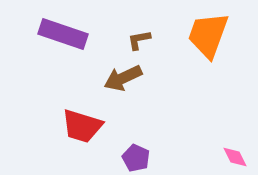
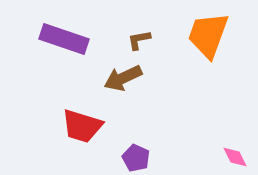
purple rectangle: moved 1 px right, 5 px down
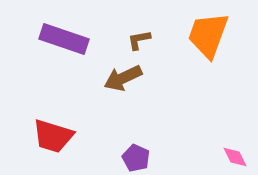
red trapezoid: moved 29 px left, 10 px down
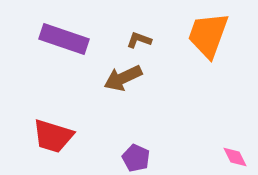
brown L-shape: rotated 30 degrees clockwise
